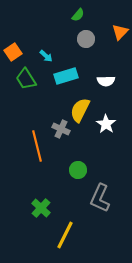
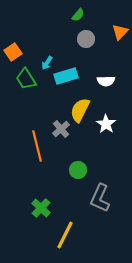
cyan arrow: moved 1 px right, 7 px down; rotated 80 degrees clockwise
gray cross: rotated 24 degrees clockwise
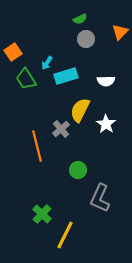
green semicircle: moved 2 px right, 4 px down; rotated 24 degrees clockwise
green cross: moved 1 px right, 6 px down
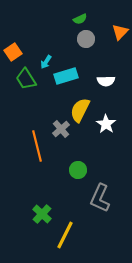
cyan arrow: moved 1 px left, 1 px up
